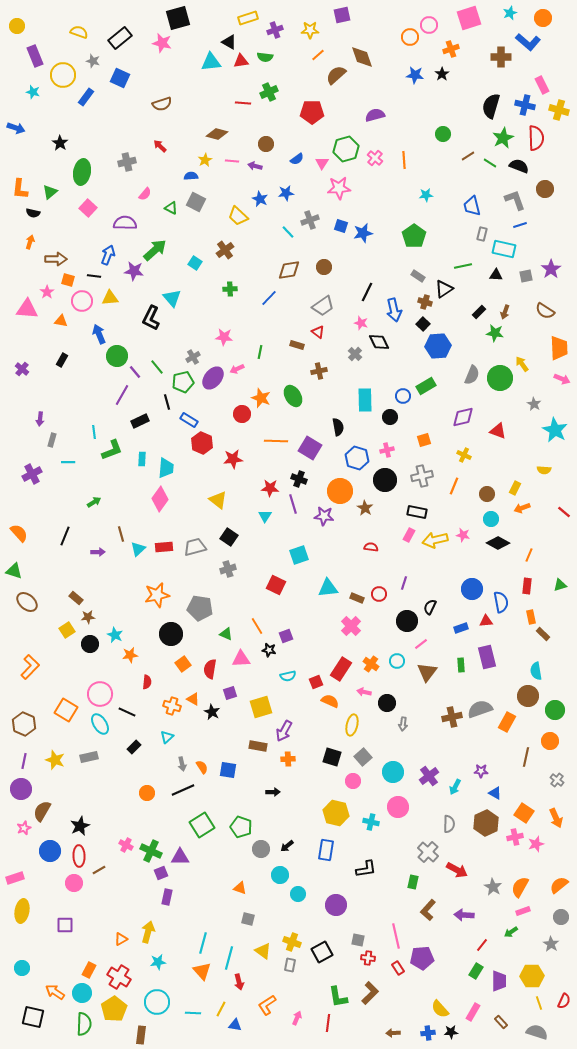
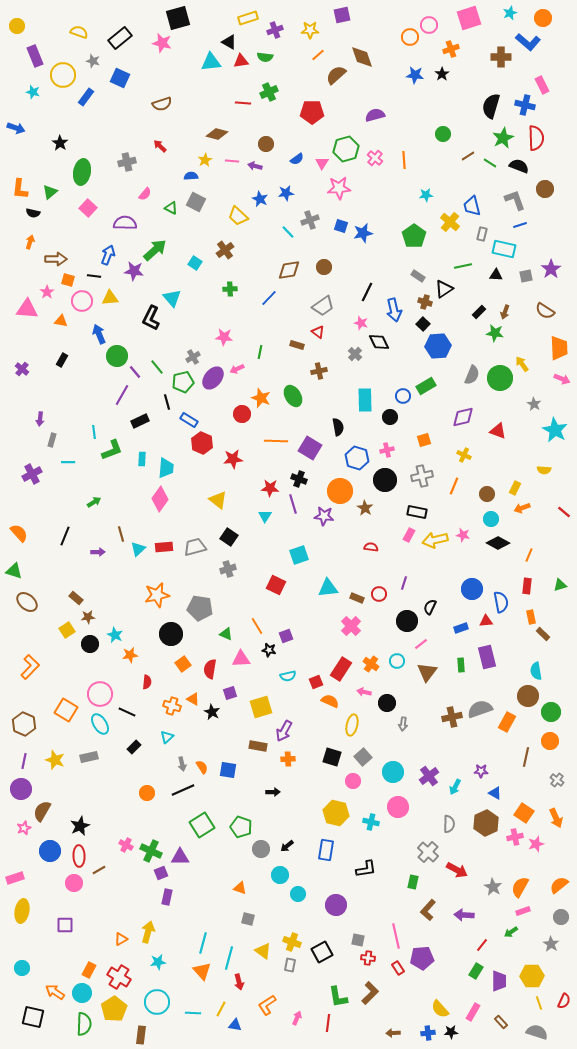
yellow cross at (559, 110): moved 109 px left, 112 px down; rotated 24 degrees clockwise
green circle at (555, 710): moved 4 px left, 2 px down
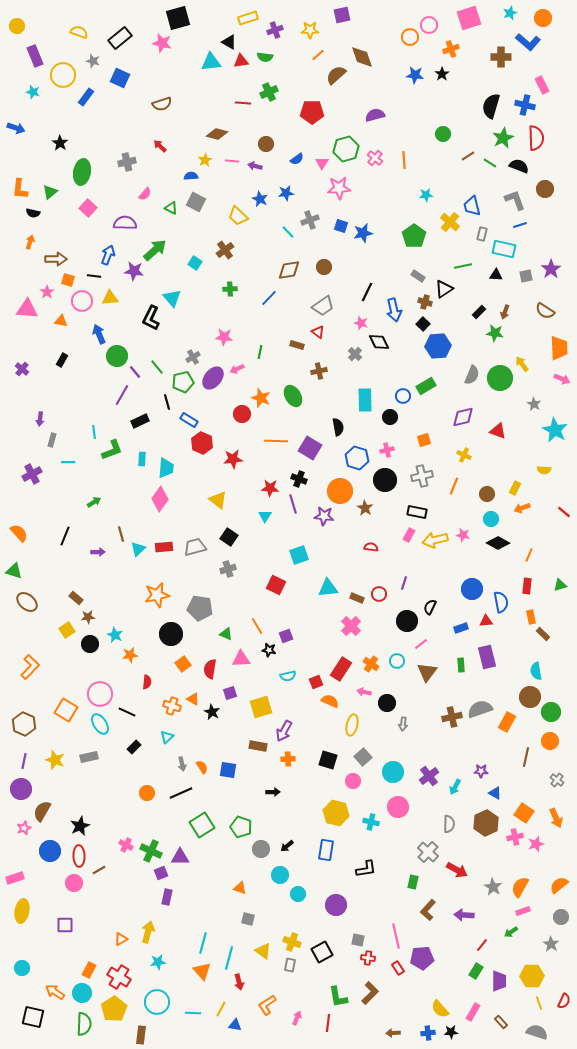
brown circle at (528, 696): moved 2 px right, 1 px down
black square at (332, 757): moved 4 px left, 3 px down
black line at (183, 790): moved 2 px left, 3 px down
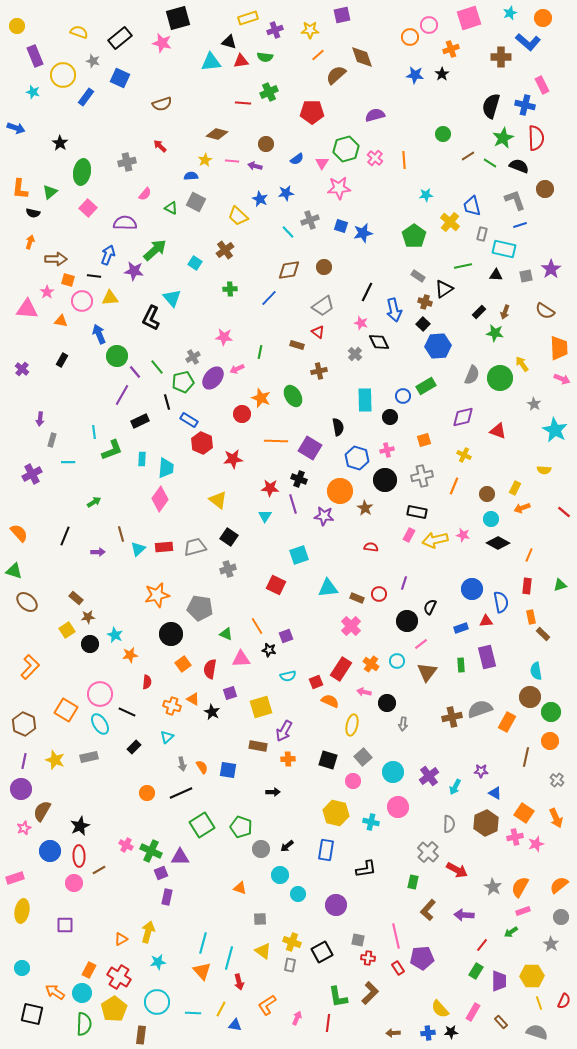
black triangle at (229, 42): rotated 14 degrees counterclockwise
gray square at (248, 919): moved 12 px right; rotated 16 degrees counterclockwise
black square at (33, 1017): moved 1 px left, 3 px up
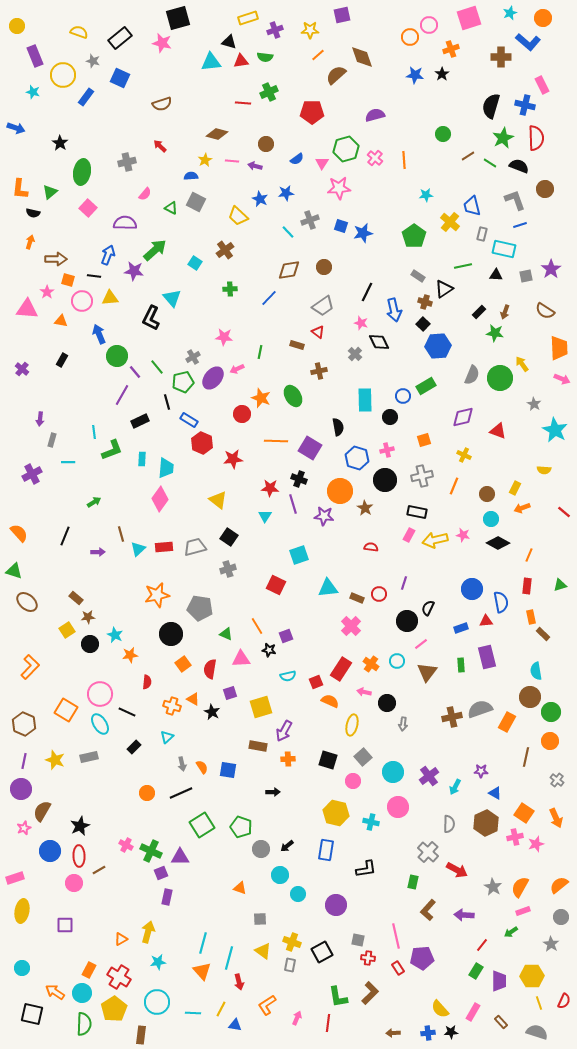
black semicircle at (430, 607): moved 2 px left, 1 px down
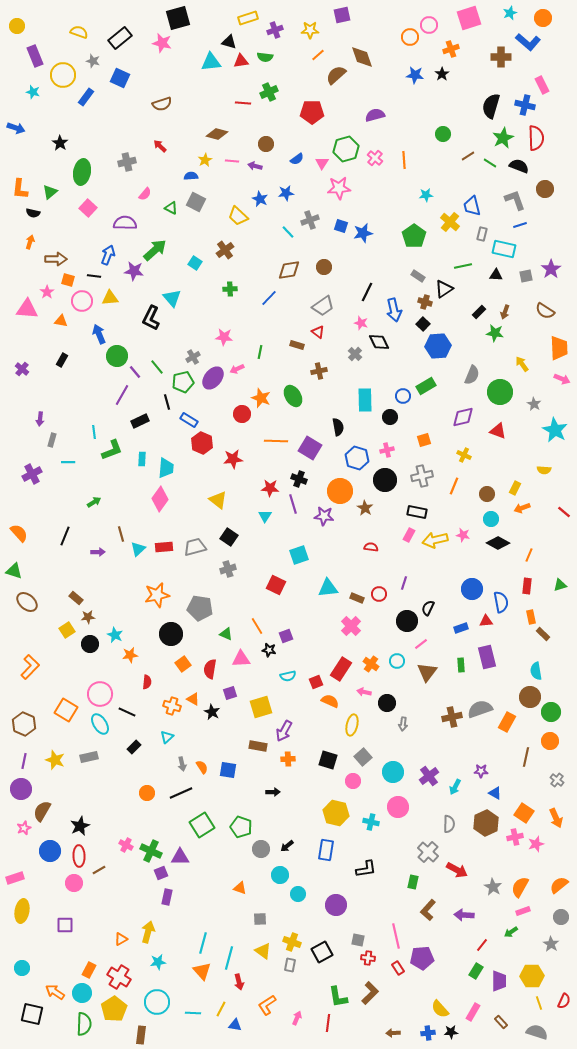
green circle at (500, 378): moved 14 px down
